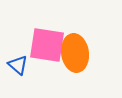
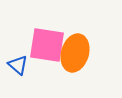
orange ellipse: rotated 24 degrees clockwise
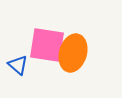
orange ellipse: moved 2 px left
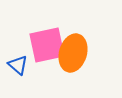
pink square: rotated 21 degrees counterclockwise
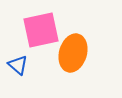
pink square: moved 6 px left, 15 px up
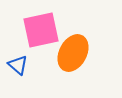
orange ellipse: rotated 12 degrees clockwise
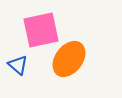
orange ellipse: moved 4 px left, 6 px down; rotated 9 degrees clockwise
